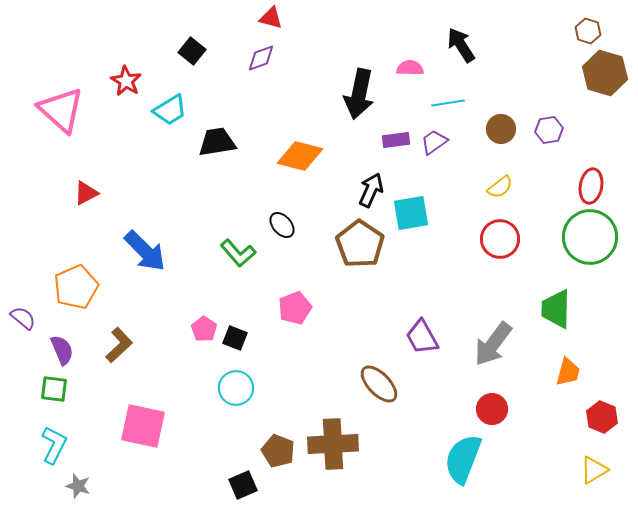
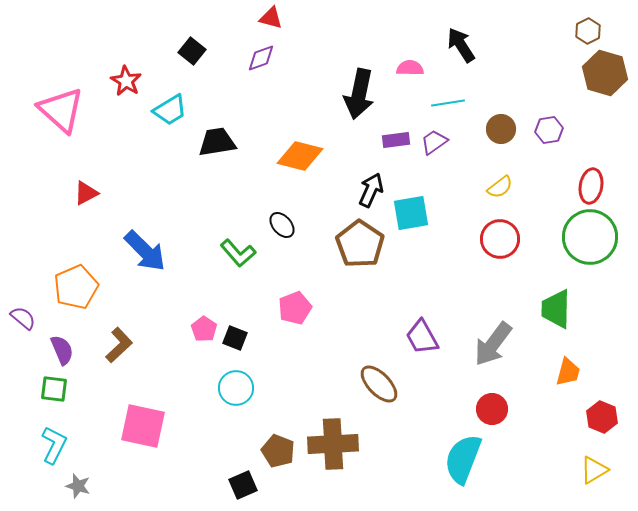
brown hexagon at (588, 31): rotated 15 degrees clockwise
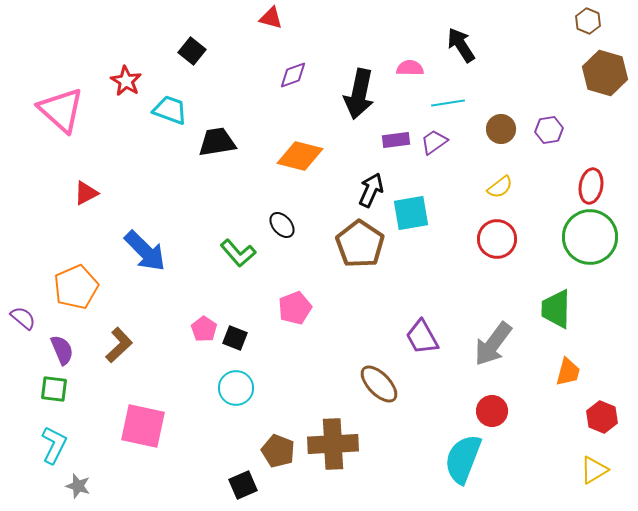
brown hexagon at (588, 31): moved 10 px up; rotated 10 degrees counterclockwise
purple diamond at (261, 58): moved 32 px right, 17 px down
cyan trapezoid at (170, 110): rotated 129 degrees counterclockwise
red circle at (500, 239): moved 3 px left
red circle at (492, 409): moved 2 px down
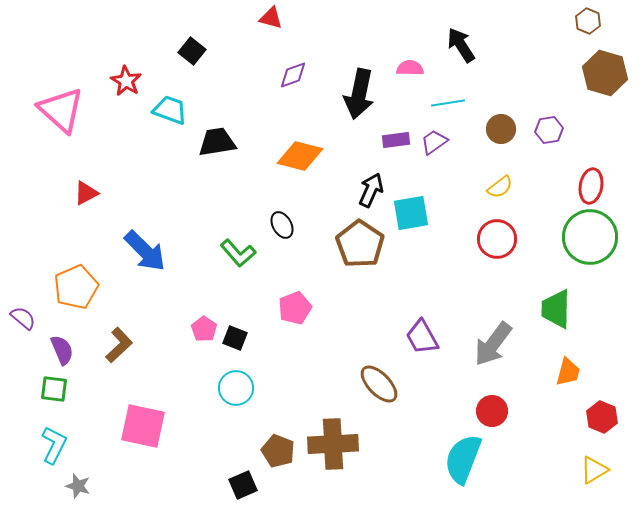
black ellipse at (282, 225): rotated 12 degrees clockwise
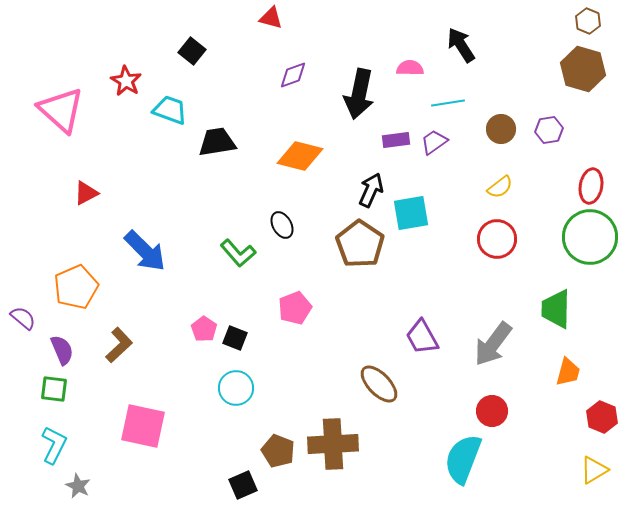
brown hexagon at (605, 73): moved 22 px left, 4 px up
gray star at (78, 486): rotated 10 degrees clockwise
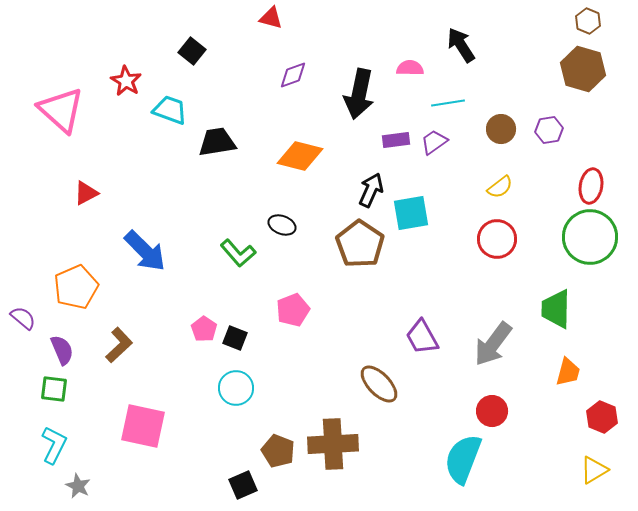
black ellipse at (282, 225): rotated 40 degrees counterclockwise
pink pentagon at (295, 308): moved 2 px left, 2 px down
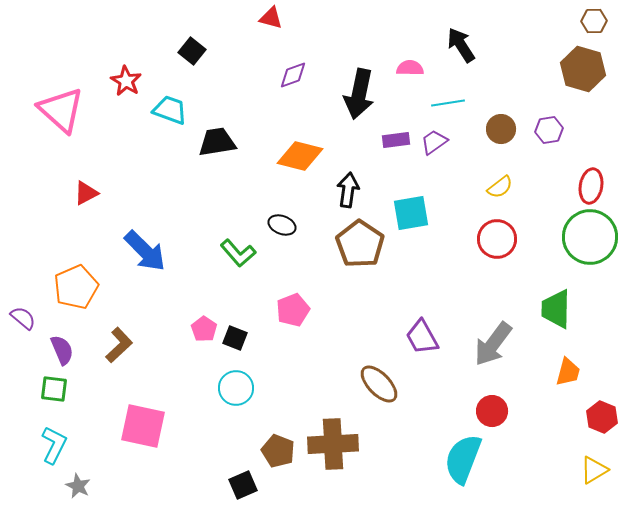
brown hexagon at (588, 21): moved 6 px right; rotated 25 degrees counterclockwise
black arrow at (371, 190): moved 23 px left; rotated 16 degrees counterclockwise
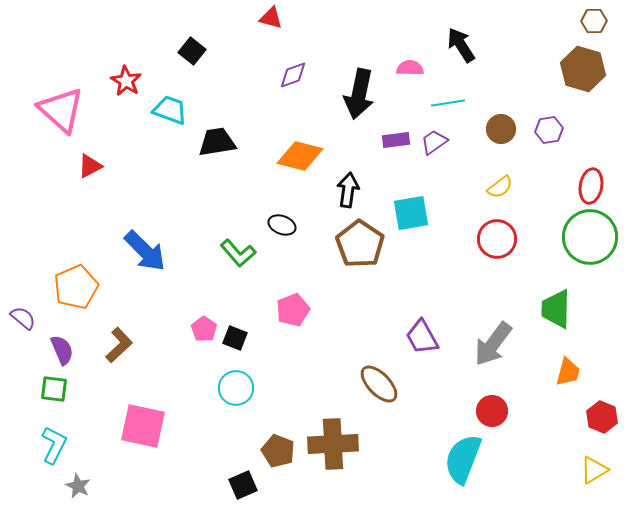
red triangle at (86, 193): moved 4 px right, 27 px up
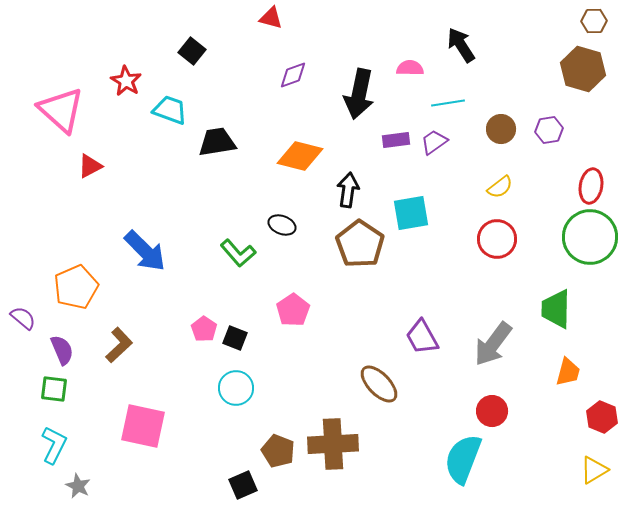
pink pentagon at (293, 310): rotated 12 degrees counterclockwise
